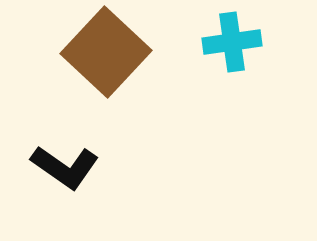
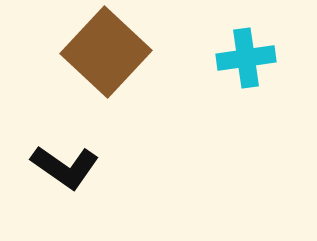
cyan cross: moved 14 px right, 16 px down
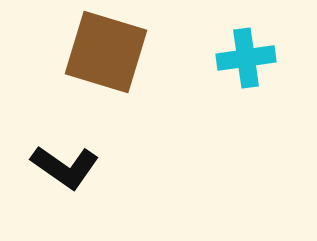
brown square: rotated 26 degrees counterclockwise
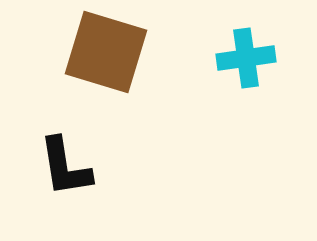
black L-shape: rotated 46 degrees clockwise
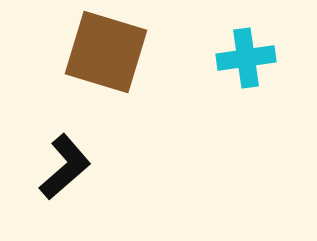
black L-shape: rotated 122 degrees counterclockwise
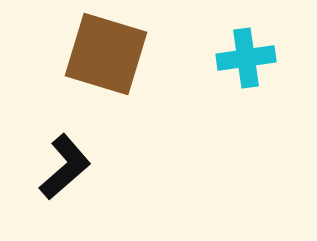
brown square: moved 2 px down
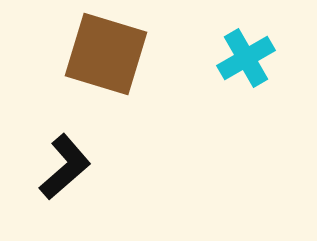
cyan cross: rotated 22 degrees counterclockwise
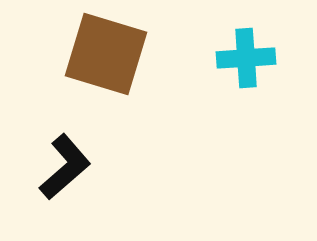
cyan cross: rotated 26 degrees clockwise
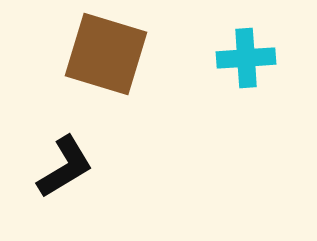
black L-shape: rotated 10 degrees clockwise
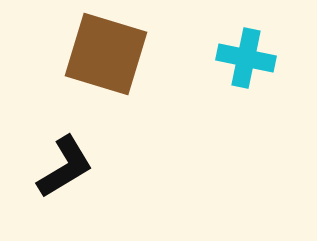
cyan cross: rotated 16 degrees clockwise
